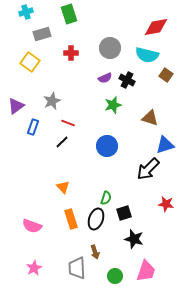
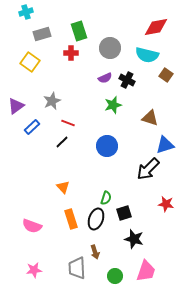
green rectangle: moved 10 px right, 17 px down
blue rectangle: moved 1 px left; rotated 28 degrees clockwise
pink star: moved 2 px down; rotated 21 degrees clockwise
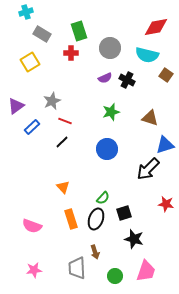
gray rectangle: rotated 48 degrees clockwise
yellow square: rotated 24 degrees clockwise
green star: moved 2 px left, 7 px down
red line: moved 3 px left, 2 px up
blue circle: moved 3 px down
green semicircle: moved 3 px left; rotated 24 degrees clockwise
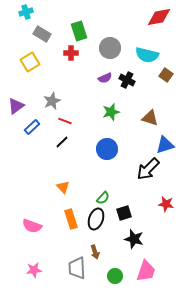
red diamond: moved 3 px right, 10 px up
